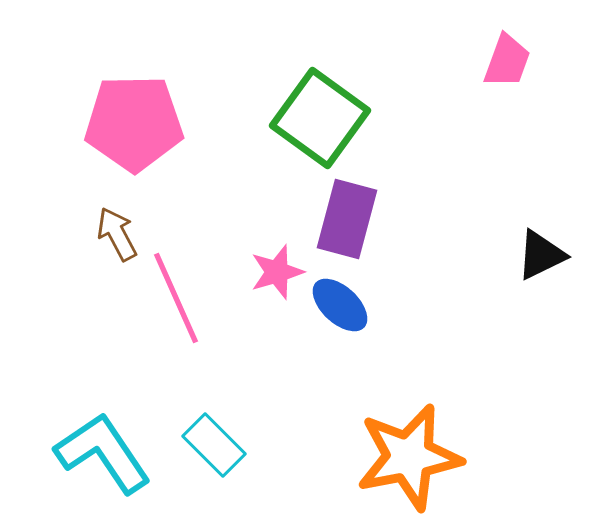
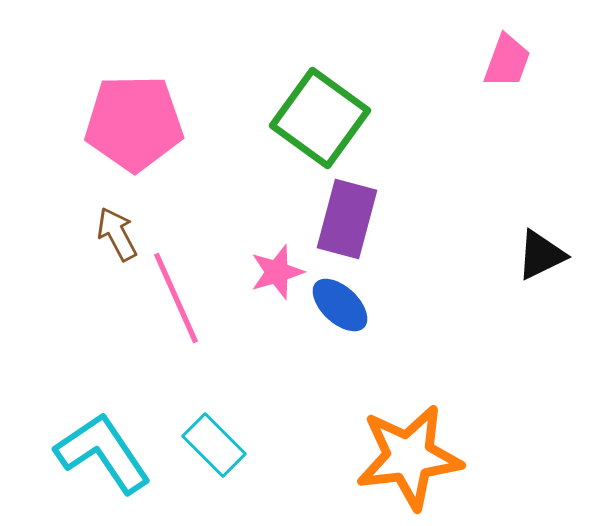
orange star: rotated 4 degrees clockwise
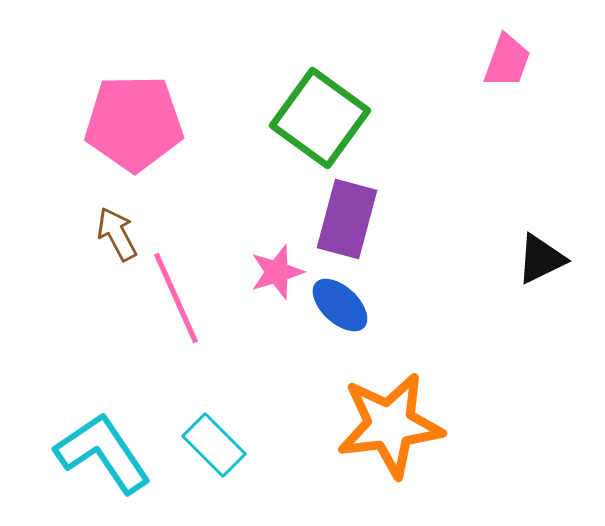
black triangle: moved 4 px down
orange star: moved 19 px left, 32 px up
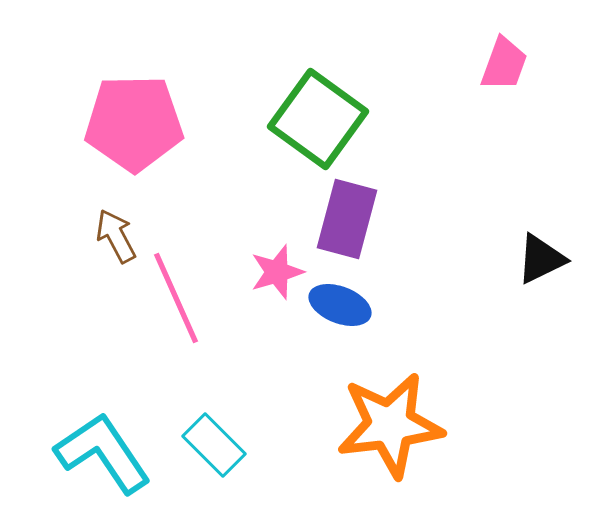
pink trapezoid: moved 3 px left, 3 px down
green square: moved 2 px left, 1 px down
brown arrow: moved 1 px left, 2 px down
blue ellipse: rotated 22 degrees counterclockwise
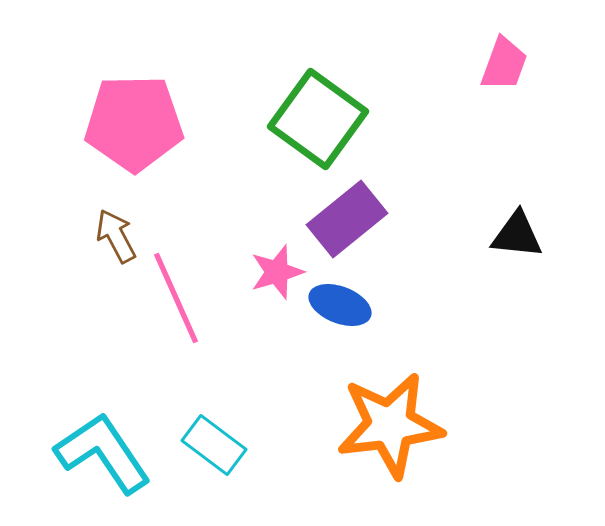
purple rectangle: rotated 36 degrees clockwise
black triangle: moved 24 px left, 24 px up; rotated 32 degrees clockwise
cyan rectangle: rotated 8 degrees counterclockwise
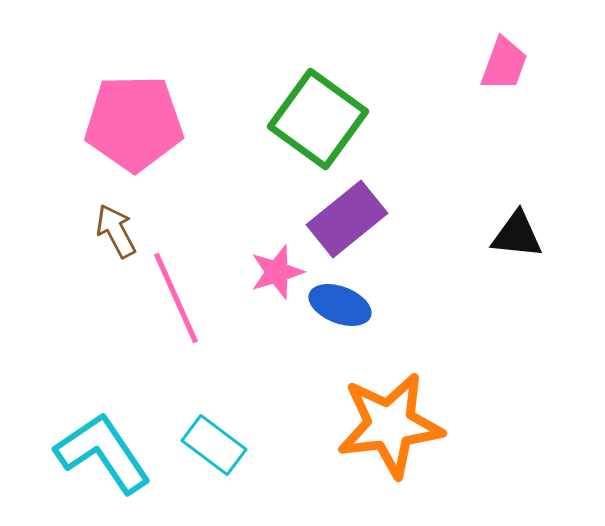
brown arrow: moved 5 px up
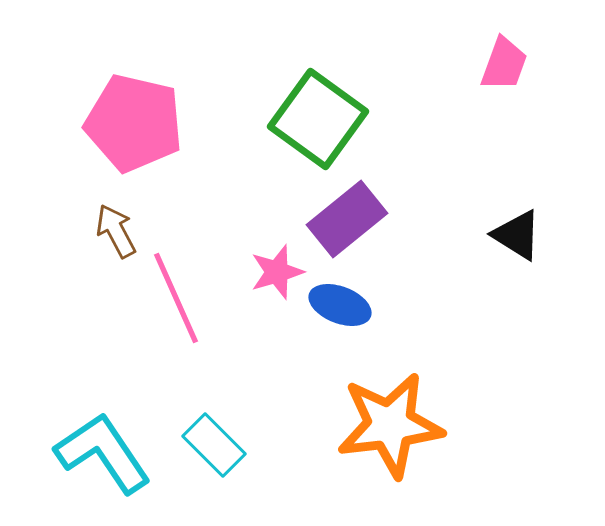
pink pentagon: rotated 14 degrees clockwise
black triangle: rotated 26 degrees clockwise
cyan rectangle: rotated 8 degrees clockwise
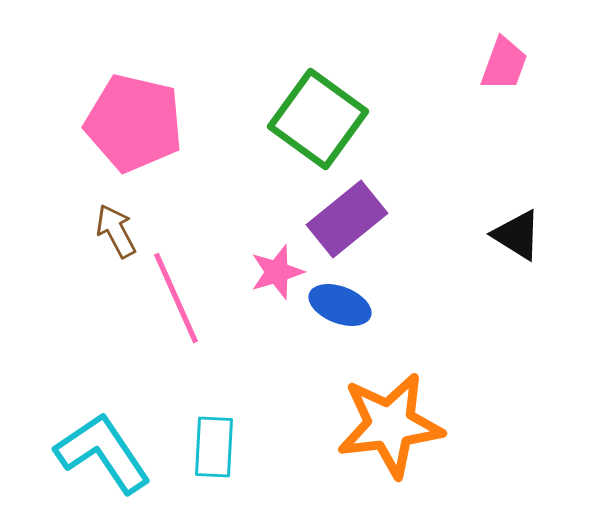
cyan rectangle: moved 2 px down; rotated 48 degrees clockwise
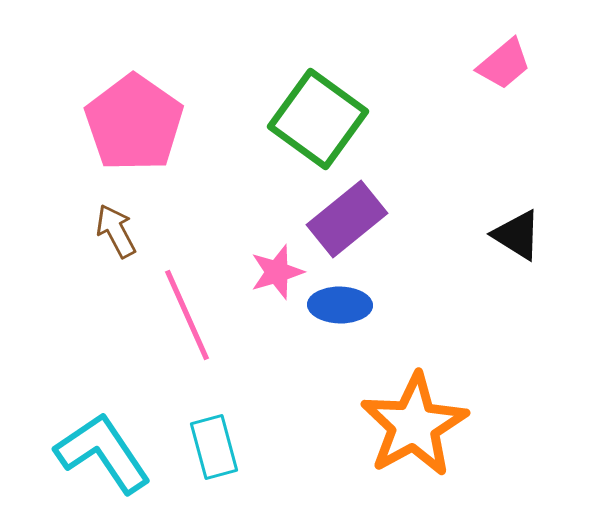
pink trapezoid: rotated 30 degrees clockwise
pink pentagon: rotated 22 degrees clockwise
pink line: moved 11 px right, 17 px down
blue ellipse: rotated 20 degrees counterclockwise
orange star: moved 24 px right; rotated 22 degrees counterclockwise
cyan rectangle: rotated 18 degrees counterclockwise
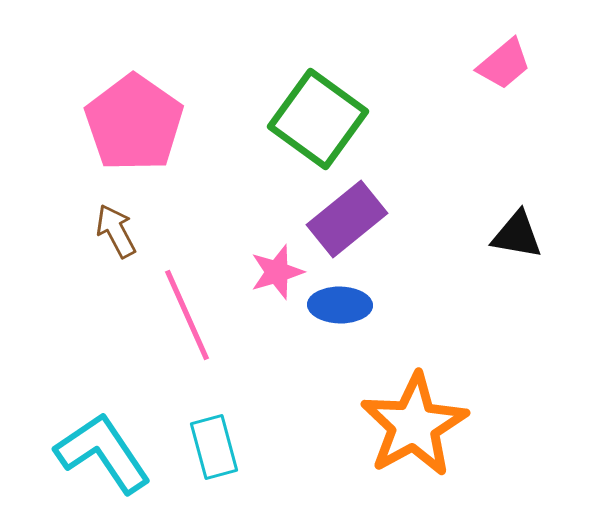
black triangle: rotated 22 degrees counterclockwise
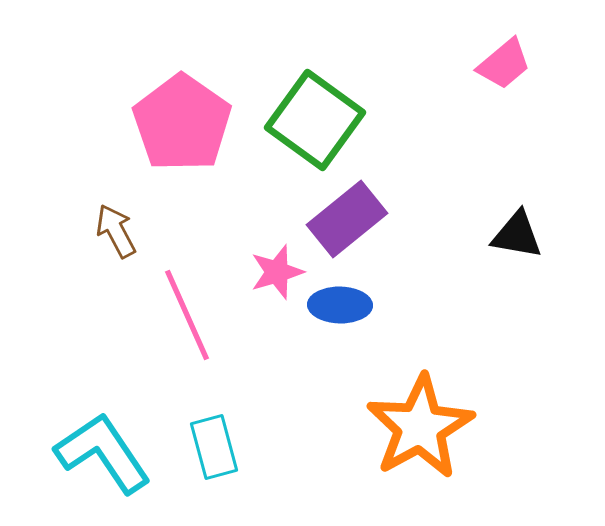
green square: moved 3 px left, 1 px down
pink pentagon: moved 48 px right
orange star: moved 6 px right, 2 px down
